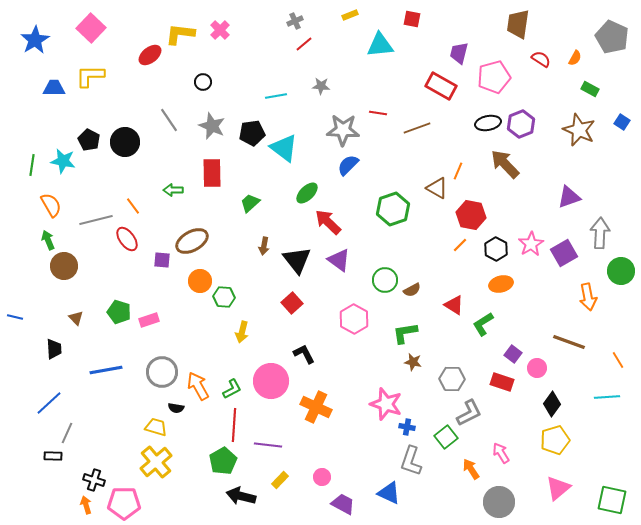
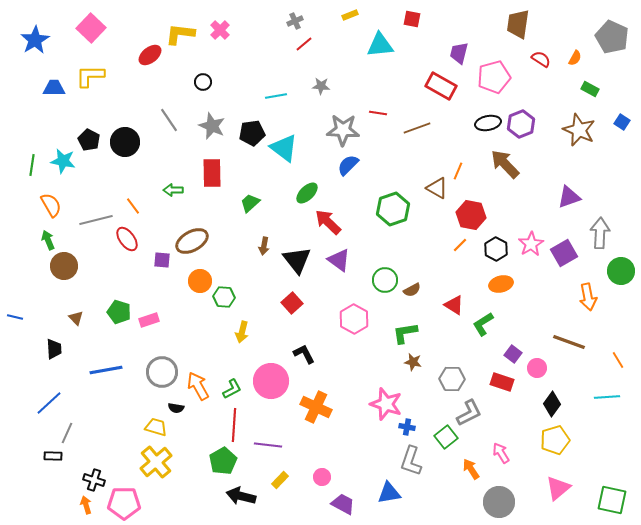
blue triangle at (389, 493): rotated 35 degrees counterclockwise
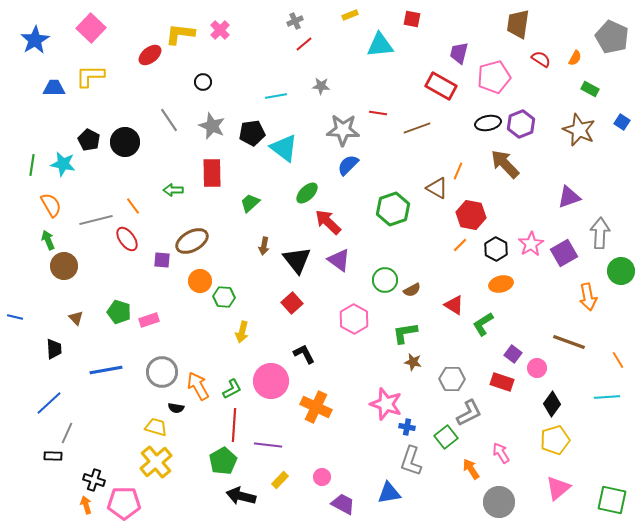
cyan star at (63, 161): moved 3 px down
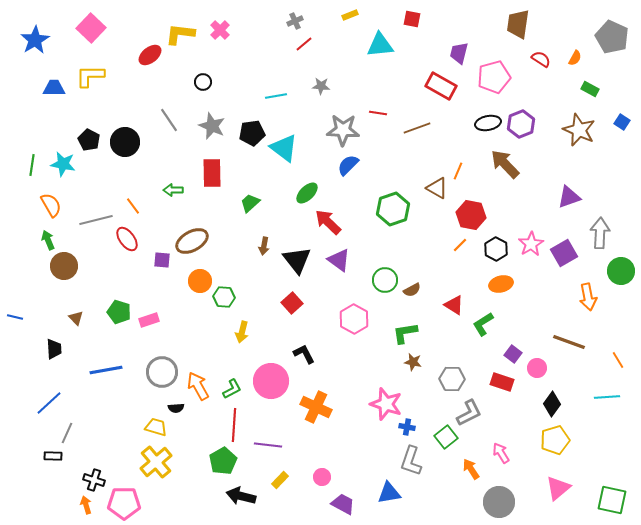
black semicircle at (176, 408): rotated 14 degrees counterclockwise
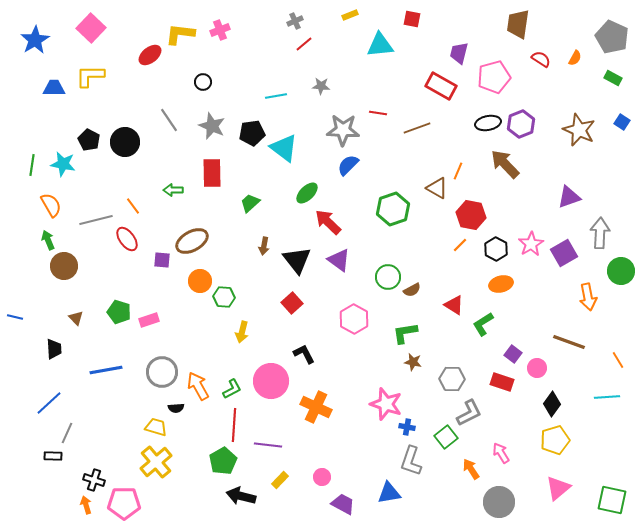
pink cross at (220, 30): rotated 24 degrees clockwise
green rectangle at (590, 89): moved 23 px right, 11 px up
green circle at (385, 280): moved 3 px right, 3 px up
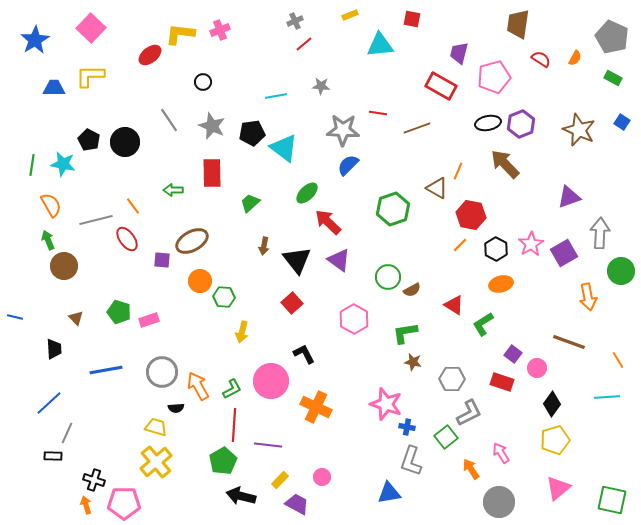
purple trapezoid at (343, 504): moved 46 px left
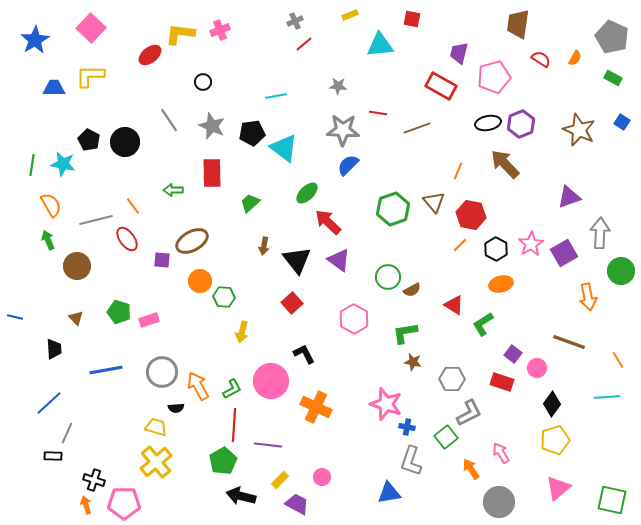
gray star at (321, 86): moved 17 px right
brown triangle at (437, 188): moved 3 px left, 14 px down; rotated 20 degrees clockwise
brown circle at (64, 266): moved 13 px right
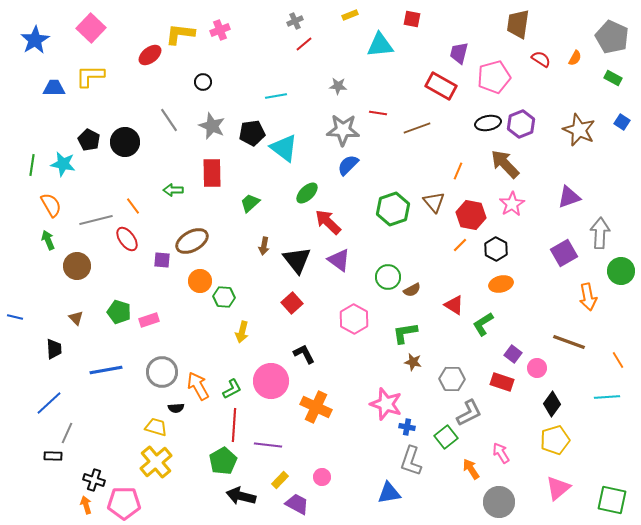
pink star at (531, 244): moved 19 px left, 40 px up
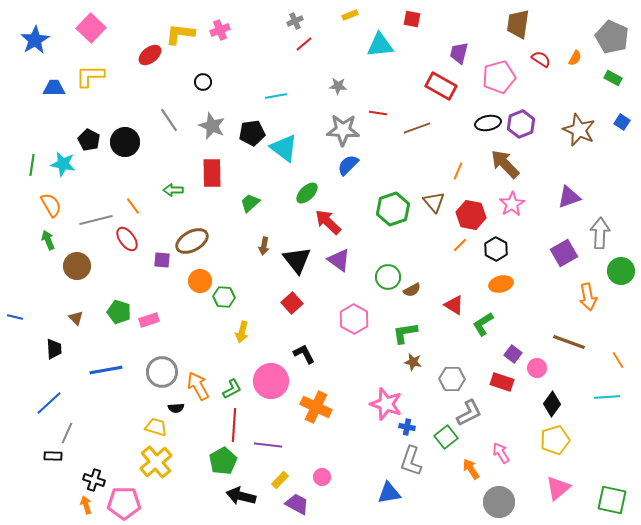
pink pentagon at (494, 77): moved 5 px right
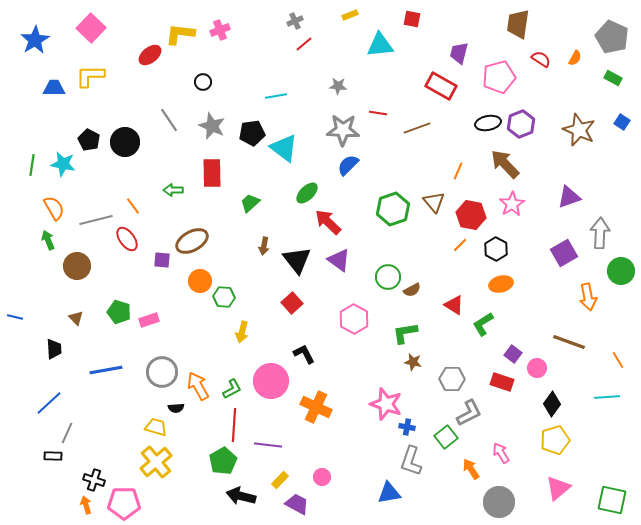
orange semicircle at (51, 205): moved 3 px right, 3 px down
